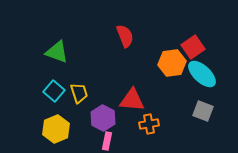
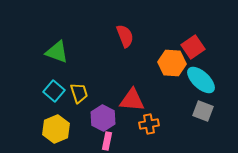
orange hexagon: rotated 12 degrees clockwise
cyan ellipse: moved 1 px left, 6 px down
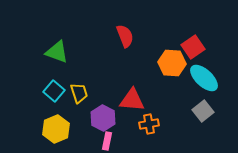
cyan ellipse: moved 3 px right, 2 px up
gray square: rotated 30 degrees clockwise
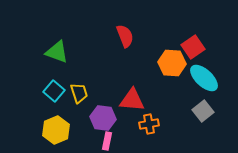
purple hexagon: rotated 20 degrees counterclockwise
yellow hexagon: moved 1 px down
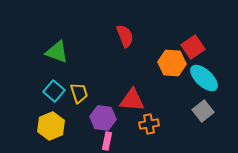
yellow hexagon: moved 5 px left, 4 px up
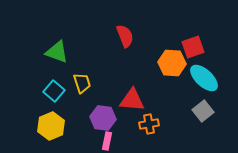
red square: rotated 15 degrees clockwise
yellow trapezoid: moved 3 px right, 10 px up
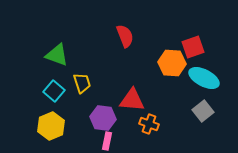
green triangle: moved 3 px down
cyan ellipse: rotated 16 degrees counterclockwise
orange cross: rotated 30 degrees clockwise
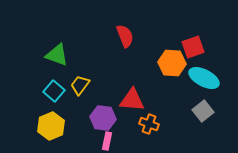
yellow trapezoid: moved 2 px left, 2 px down; rotated 125 degrees counterclockwise
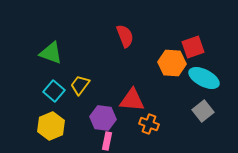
green triangle: moved 6 px left, 2 px up
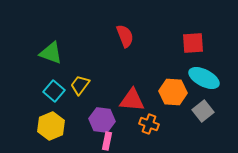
red square: moved 4 px up; rotated 15 degrees clockwise
orange hexagon: moved 1 px right, 29 px down
purple hexagon: moved 1 px left, 2 px down
